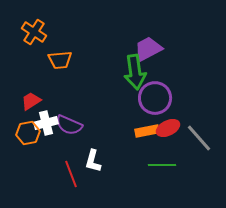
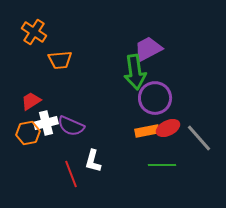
purple semicircle: moved 2 px right, 1 px down
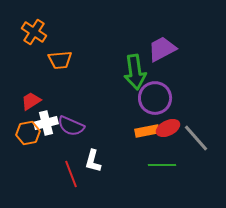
purple trapezoid: moved 14 px right
gray line: moved 3 px left
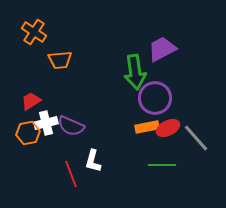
orange rectangle: moved 4 px up
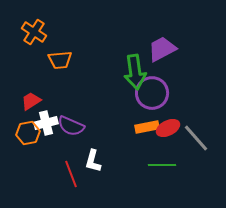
purple circle: moved 3 px left, 5 px up
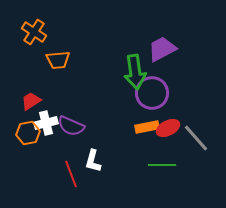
orange trapezoid: moved 2 px left
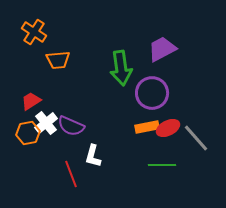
green arrow: moved 14 px left, 4 px up
white cross: rotated 25 degrees counterclockwise
white L-shape: moved 5 px up
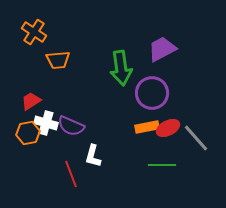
white cross: rotated 35 degrees counterclockwise
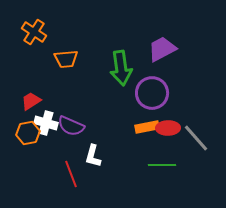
orange trapezoid: moved 8 px right, 1 px up
red ellipse: rotated 25 degrees clockwise
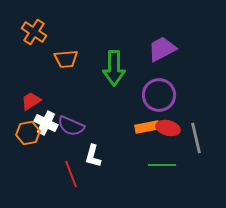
green arrow: moved 7 px left; rotated 8 degrees clockwise
purple circle: moved 7 px right, 2 px down
white cross: rotated 10 degrees clockwise
red ellipse: rotated 15 degrees clockwise
gray line: rotated 28 degrees clockwise
